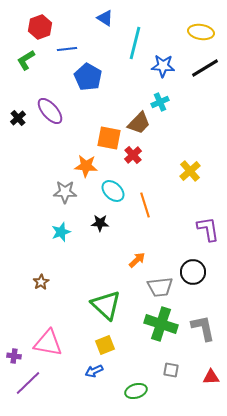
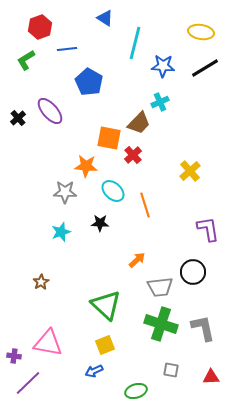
blue pentagon: moved 1 px right, 5 px down
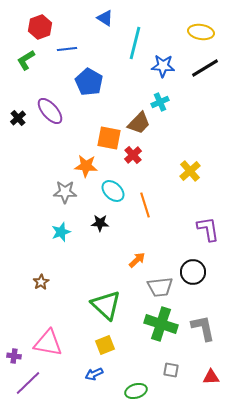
blue arrow: moved 3 px down
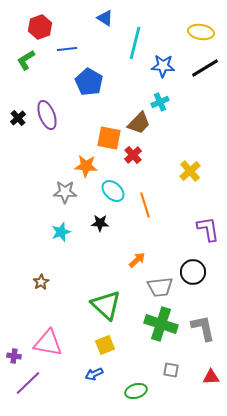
purple ellipse: moved 3 px left, 4 px down; rotated 20 degrees clockwise
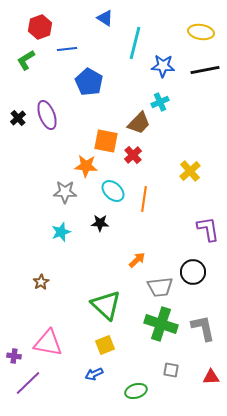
black line: moved 2 px down; rotated 20 degrees clockwise
orange square: moved 3 px left, 3 px down
orange line: moved 1 px left, 6 px up; rotated 25 degrees clockwise
